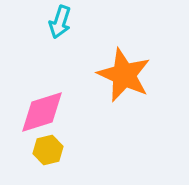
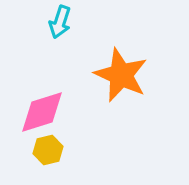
orange star: moved 3 px left
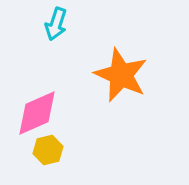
cyan arrow: moved 4 px left, 2 px down
pink diamond: moved 5 px left, 1 px down; rotated 6 degrees counterclockwise
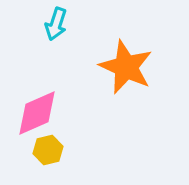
orange star: moved 5 px right, 8 px up
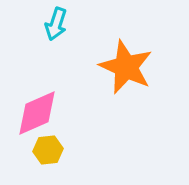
yellow hexagon: rotated 8 degrees clockwise
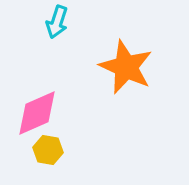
cyan arrow: moved 1 px right, 2 px up
yellow hexagon: rotated 16 degrees clockwise
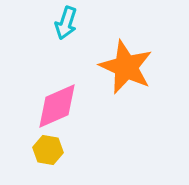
cyan arrow: moved 9 px right, 1 px down
pink diamond: moved 20 px right, 7 px up
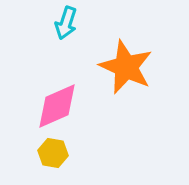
yellow hexagon: moved 5 px right, 3 px down
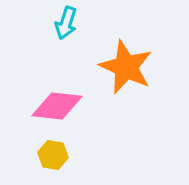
pink diamond: rotated 30 degrees clockwise
yellow hexagon: moved 2 px down
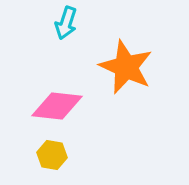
yellow hexagon: moved 1 px left
